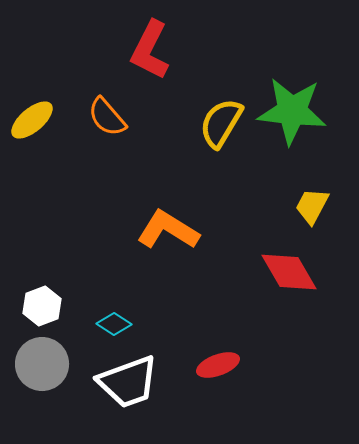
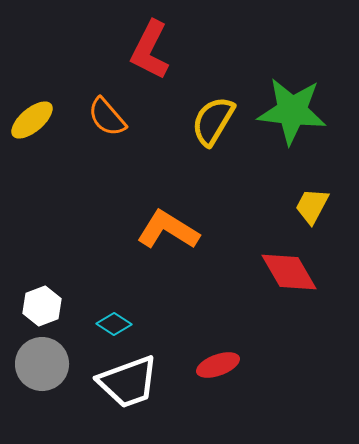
yellow semicircle: moved 8 px left, 2 px up
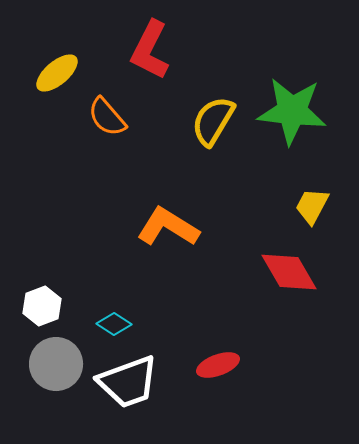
yellow ellipse: moved 25 px right, 47 px up
orange L-shape: moved 3 px up
gray circle: moved 14 px right
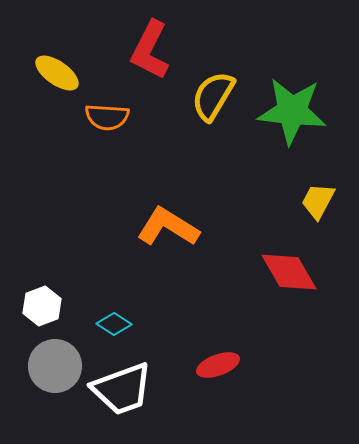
yellow ellipse: rotated 75 degrees clockwise
orange semicircle: rotated 45 degrees counterclockwise
yellow semicircle: moved 25 px up
yellow trapezoid: moved 6 px right, 5 px up
gray circle: moved 1 px left, 2 px down
white trapezoid: moved 6 px left, 7 px down
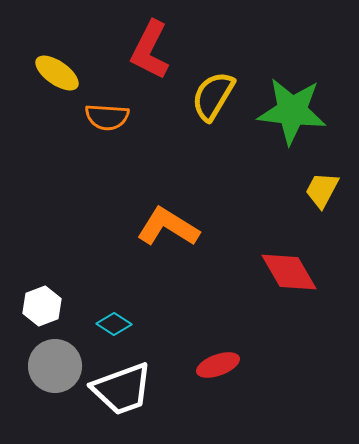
yellow trapezoid: moved 4 px right, 11 px up
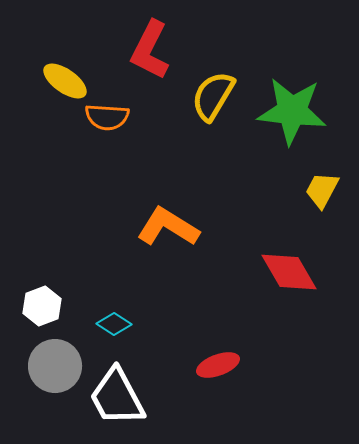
yellow ellipse: moved 8 px right, 8 px down
white trapezoid: moved 5 px left, 8 px down; rotated 82 degrees clockwise
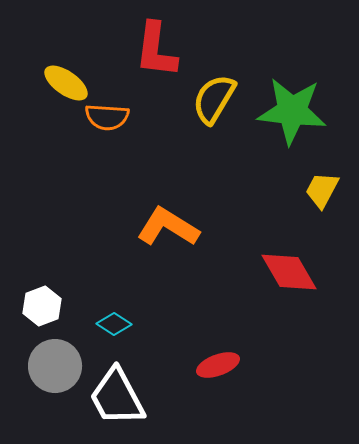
red L-shape: moved 6 px right; rotated 20 degrees counterclockwise
yellow ellipse: moved 1 px right, 2 px down
yellow semicircle: moved 1 px right, 3 px down
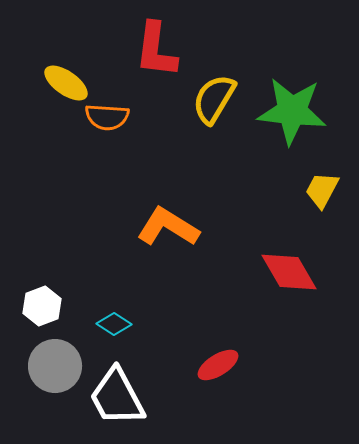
red ellipse: rotated 12 degrees counterclockwise
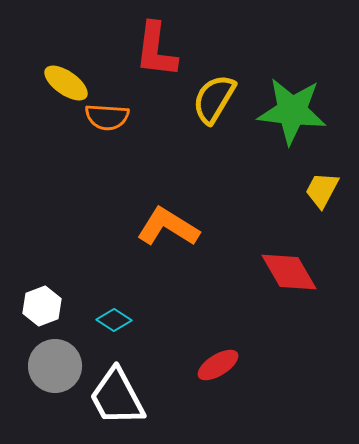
cyan diamond: moved 4 px up
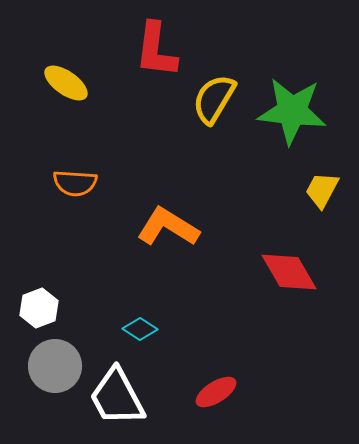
orange semicircle: moved 32 px left, 66 px down
white hexagon: moved 3 px left, 2 px down
cyan diamond: moved 26 px right, 9 px down
red ellipse: moved 2 px left, 27 px down
